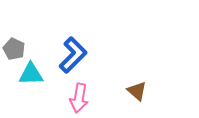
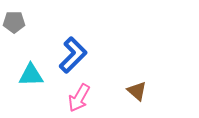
gray pentagon: moved 27 px up; rotated 25 degrees counterclockwise
cyan triangle: moved 1 px down
pink arrow: rotated 20 degrees clockwise
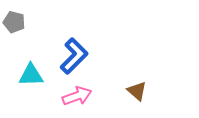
gray pentagon: rotated 15 degrees clockwise
blue L-shape: moved 1 px right, 1 px down
pink arrow: moved 2 px left, 2 px up; rotated 140 degrees counterclockwise
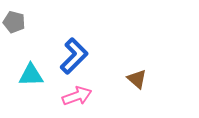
brown triangle: moved 12 px up
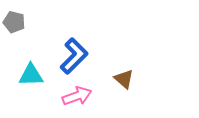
brown triangle: moved 13 px left
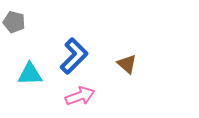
cyan triangle: moved 1 px left, 1 px up
brown triangle: moved 3 px right, 15 px up
pink arrow: moved 3 px right
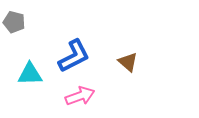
blue L-shape: rotated 18 degrees clockwise
brown triangle: moved 1 px right, 2 px up
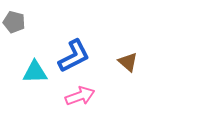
cyan triangle: moved 5 px right, 2 px up
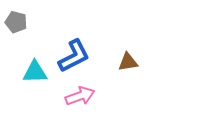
gray pentagon: moved 2 px right
brown triangle: rotated 50 degrees counterclockwise
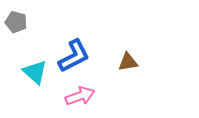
cyan triangle: rotated 44 degrees clockwise
